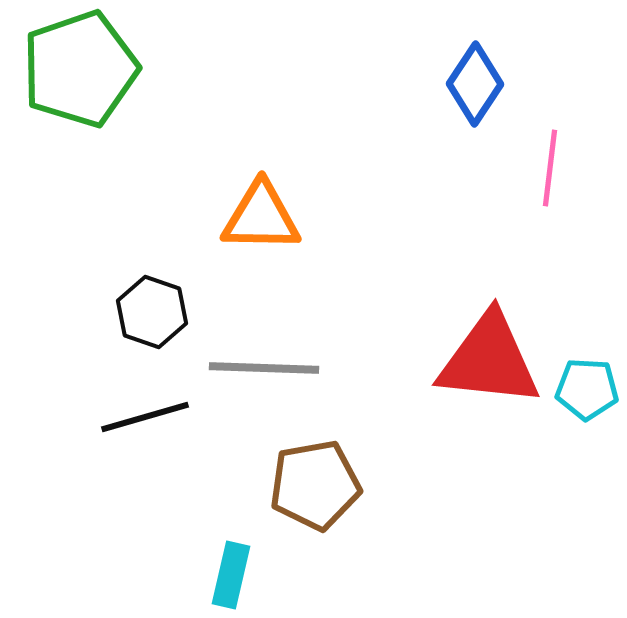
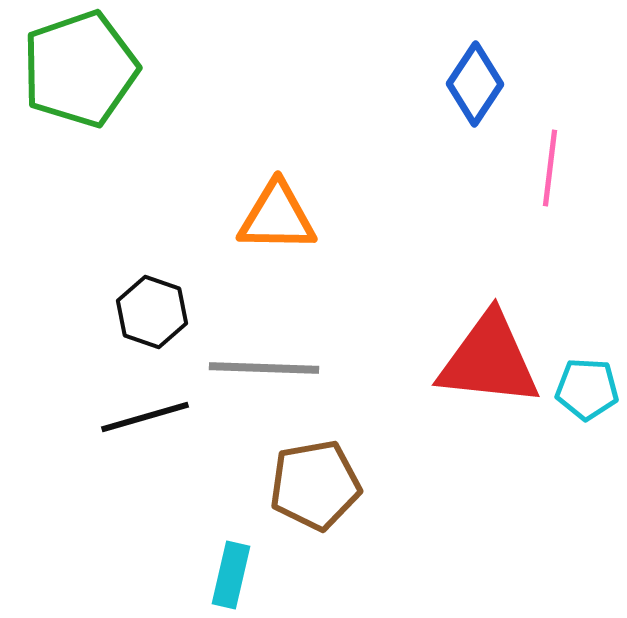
orange triangle: moved 16 px right
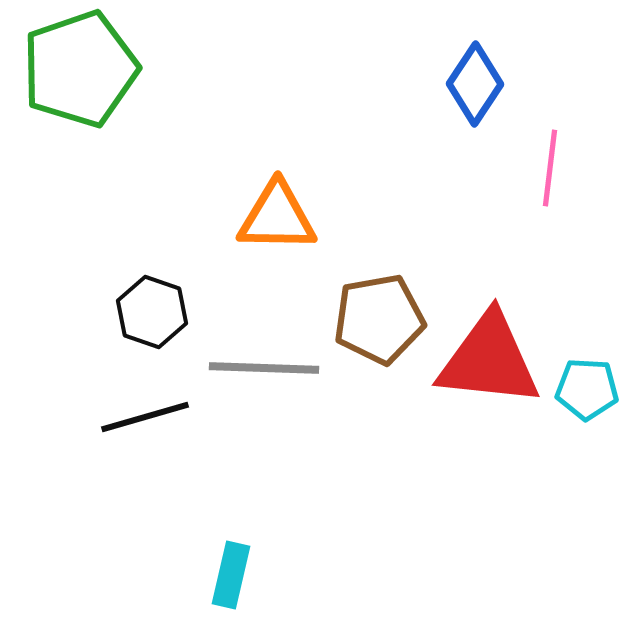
brown pentagon: moved 64 px right, 166 px up
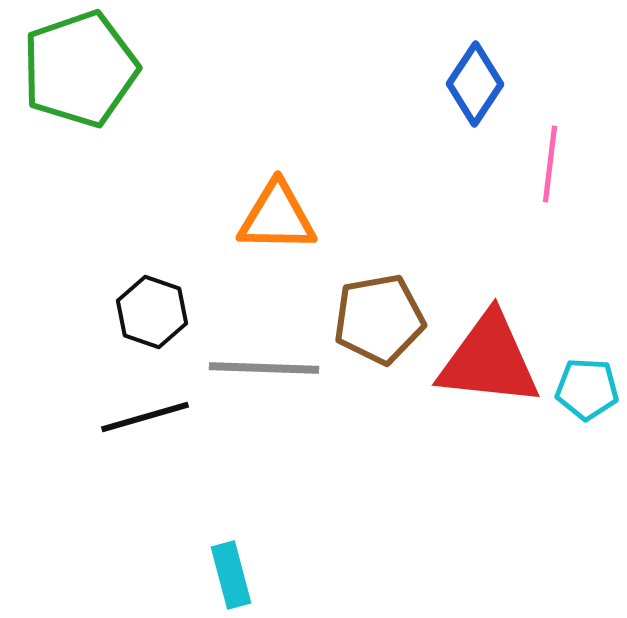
pink line: moved 4 px up
cyan rectangle: rotated 28 degrees counterclockwise
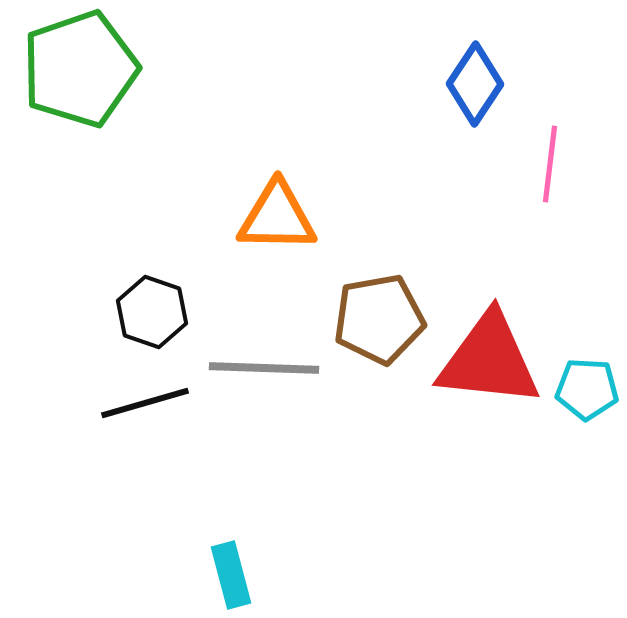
black line: moved 14 px up
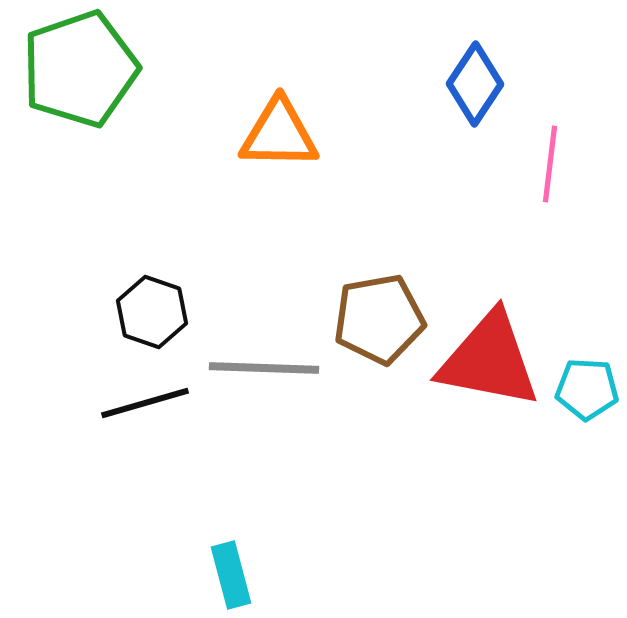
orange triangle: moved 2 px right, 83 px up
red triangle: rotated 5 degrees clockwise
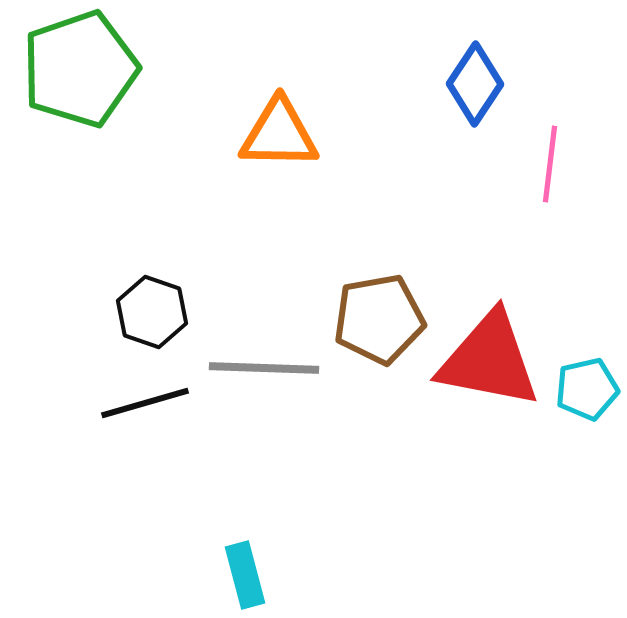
cyan pentagon: rotated 16 degrees counterclockwise
cyan rectangle: moved 14 px right
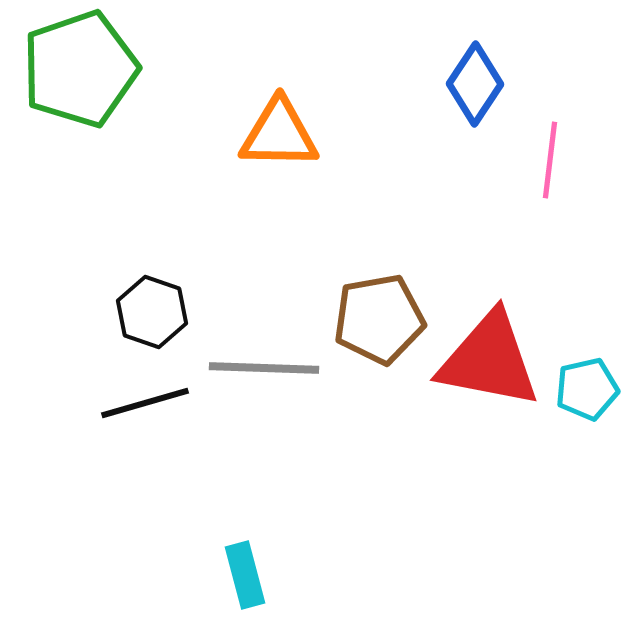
pink line: moved 4 px up
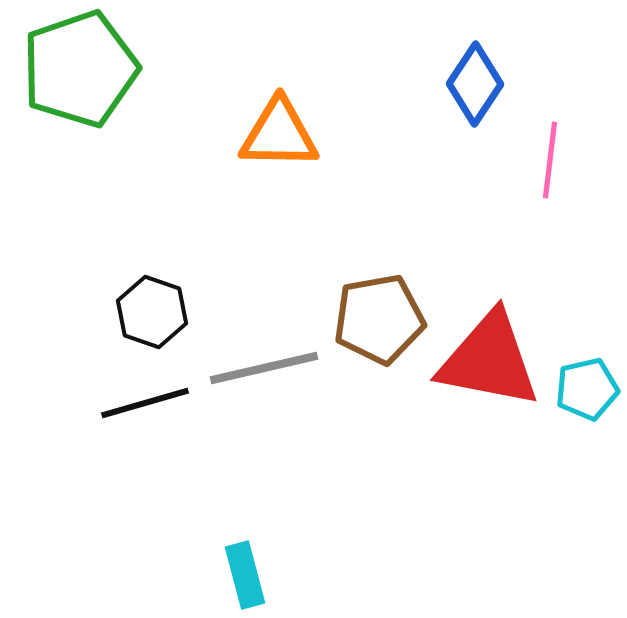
gray line: rotated 15 degrees counterclockwise
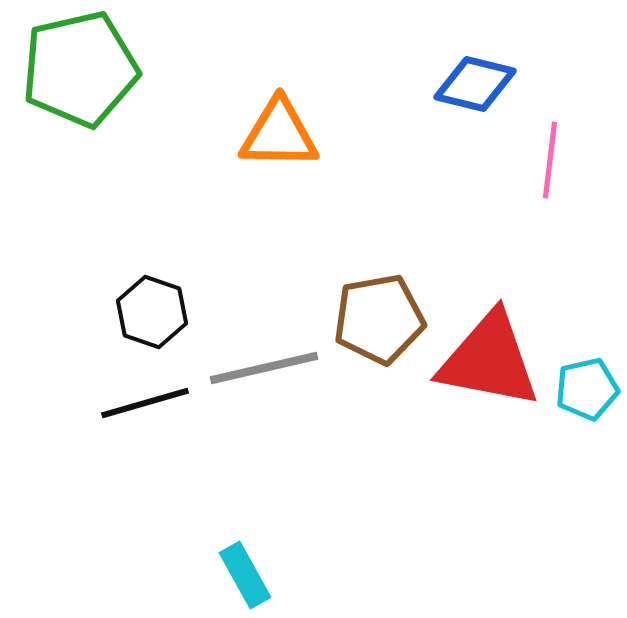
green pentagon: rotated 6 degrees clockwise
blue diamond: rotated 70 degrees clockwise
cyan rectangle: rotated 14 degrees counterclockwise
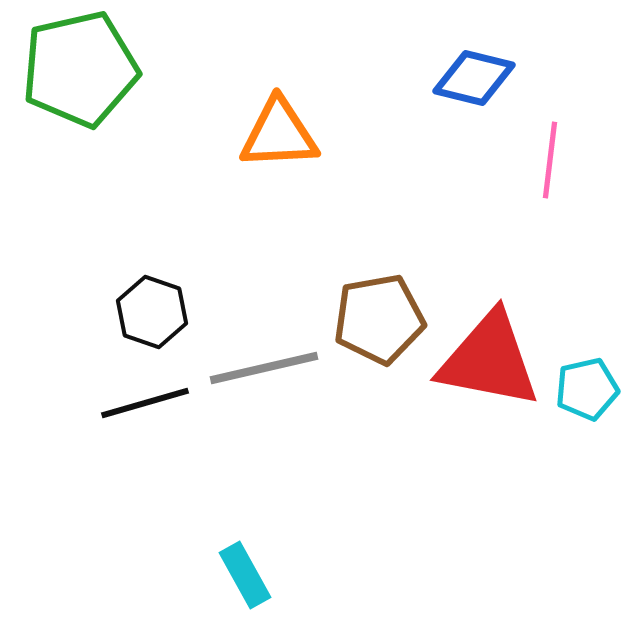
blue diamond: moved 1 px left, 6 px up
orange triangle: rotated 4 degrees counterclockwise
